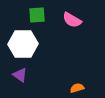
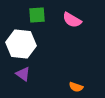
white hexagon: moved 2 px left; rotated 8 degrees clockwise
purple triangle: moved 3 px right, 1 px up
orange semicircle: moved 1 px left, 1 px up; rotated 144 degrees counterclockwise
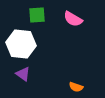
pink semicircle: moved 1 px right, 1 px up
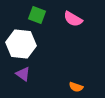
green square: rotated 24 degrees clockwise
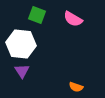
purple triangle: moved 1 px left, 3 px up; rotated 21 degrees clockwise
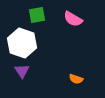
green square: rotated 30 degrees counterclockwise
white hexagon: moved 1 px right, 1 px up; rotated 12 degrees clockwise
orange semicircle: moved 8 px up
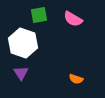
green square: moved 2 px right
white hexagon: moved 1 px right
purple triangle: moved 1 px left, 2 px down
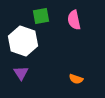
green square: moved 2 px right, 1 px down
pink semicircle: moved 1 px right, 1 px down; rotated 48 degrees clockwise
white hexagon: moved 2 px up
